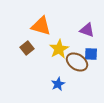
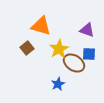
blue square: moved 2 px left
brown ellipse: moved 3 px left, 1 px down
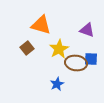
orange triangle: moved 1 px up
blue square: moved 2 px right, 5 px down
brown ellipse: moved 2 px right; rotated 25 degrees counterclockwise
blue star: moved 1 px left
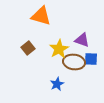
orange triangle: moved 9 px up
purple triangle: moved 5 px left, 10 px down
brown square: moved 1 px right
brown ellipse: moved 2 px left, 1 px up
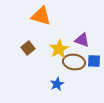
blue square: moved 3 px right, 2 px down
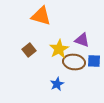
brown square: moved 1 px right, 2 px down
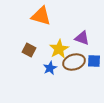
purple triangle: moved 2 px up
brown square: rotated 24 degrees counterclockwise
brown ellipse: rotated 25 degrees counterclockwise
blue star: moved 7 px left, 16 px up
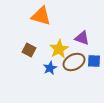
brown ellipse: rotated 10 degrees counterclockwise
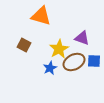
brown square: moved 5 px left, 5 px up
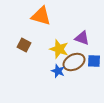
yellow star: rotated 24 degrees counterclockwise
blue star: moved 8 px right, 3 px down; rotated 24 degrees counterclockwise
